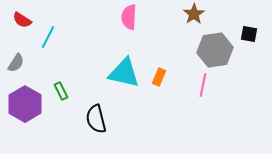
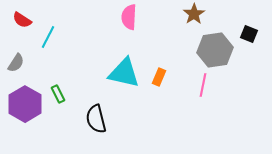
black square: rotated 12 degrees clockwise
green rectangle: moved 3 px left, 3 px down
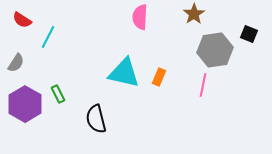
pink semicircle: moved 11 px right
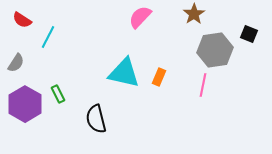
pink semicircle: rotated 40 degrees clockwise
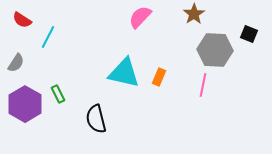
gray hexagon: rotated 12 degrees clockwise
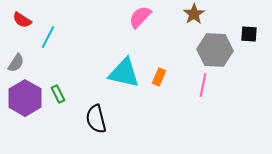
black square: rotated 18 degrees counterclockwise
purple hexagon: moved 6 px up
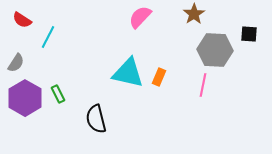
cyan triangle: moved 4 px right
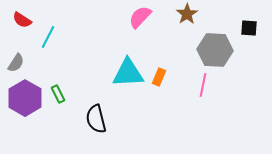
brown star: moved 7 px left
black square: moved 6 px up
cyan triangle: rotated 16 degrees counterclockwise
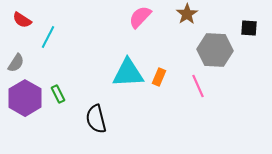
pink line: moved 5 px left, 1 px down; rotated 35 degrees counterclockwise
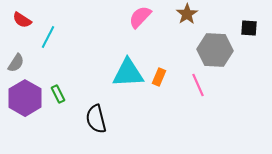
pink line: moved 1 px up
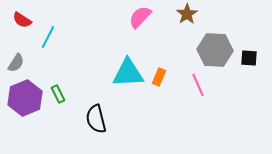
black square: moved 30 px down
purple hexagon: rotated 8 degrees clockwise
